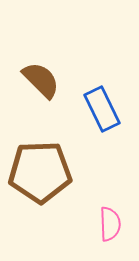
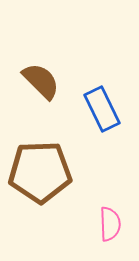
brown semicircle: moved 1 px down
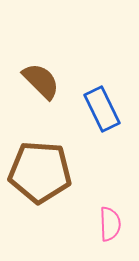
brown pentagon: rotated 6 degrees clockwise
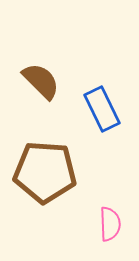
brown pentagon: moved 5 px right
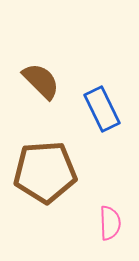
brown pentagon: rotated 8 degrees counterclockwise
pink semicircle: moved 1 px up
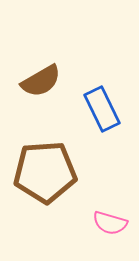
brown semicircle: rotated 105 degrees clockwise
pink semicircle: rotated 108 degrees clockwise
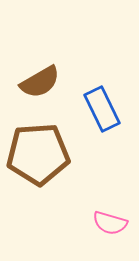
brown semicircle: moved 1 px left, 1 px down
brown pentagon: moved 7 px left, 18 px up
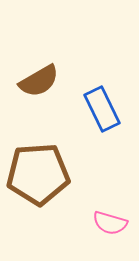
brown semicircle: moved 1 px left, 1 px up
brown pentagon: moved 20 px down
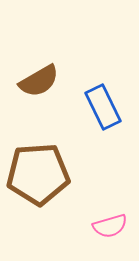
blue rectangle: moved 1 px right, 2 px up
pink semicircle: moved 3 px down; rotated 32 degrees counterclockwise
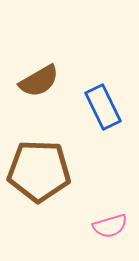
brown pentagon: moved 1 px right, 3 px up; rotated 6 degrees clockwise
